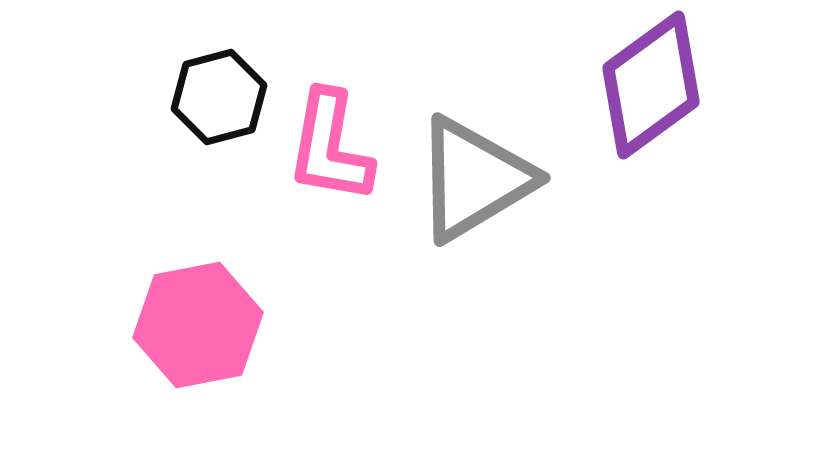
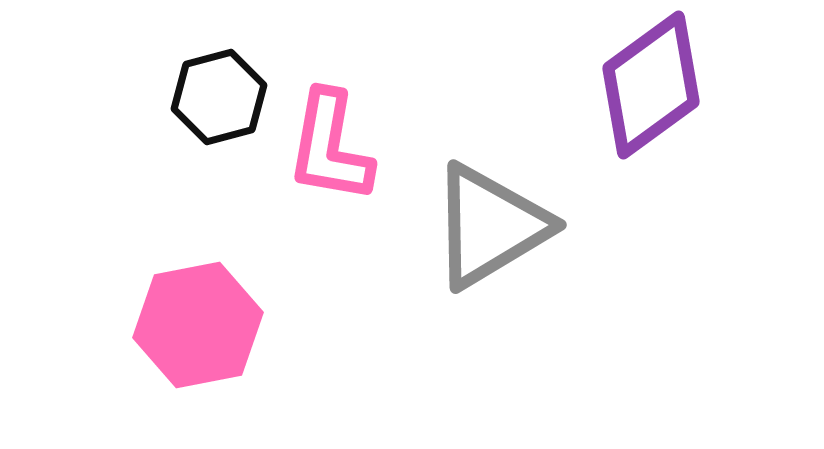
gray triangle: moved 16 px right, 47 px down
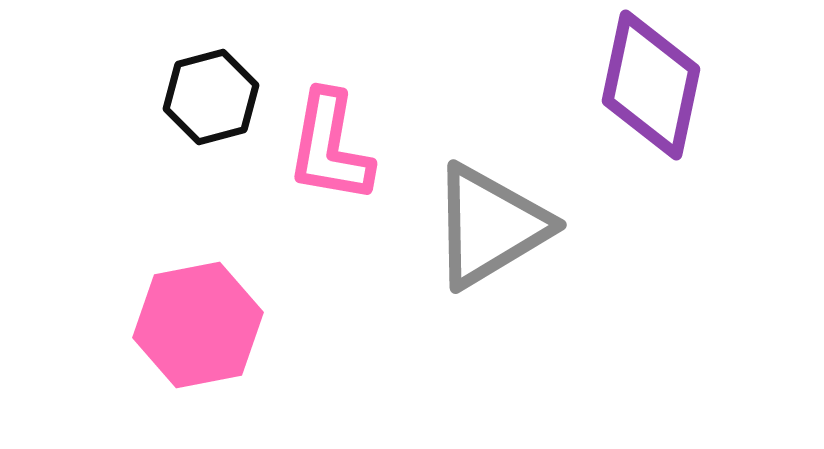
purple diamond: rotated 42 degrees counterclockwise
black hexagon: moved 8 px left
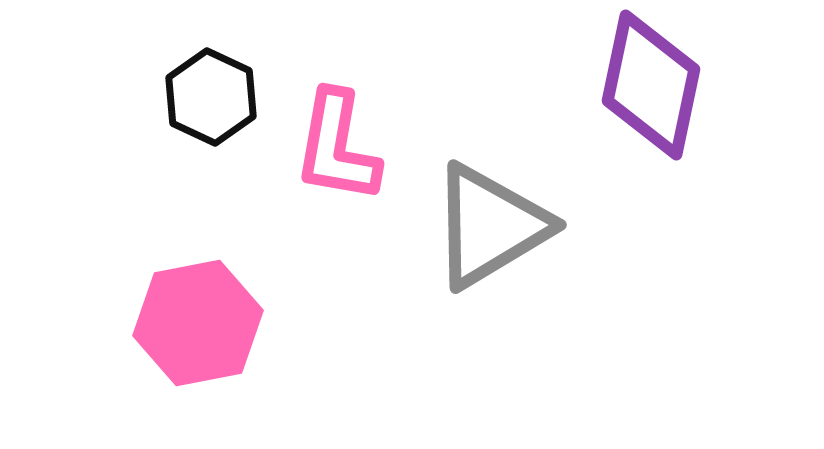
black hexagon: rotated 20 degrees counterclockwise
pink L-shape: moved 7 px right
pink hexagon: moved 2 px up
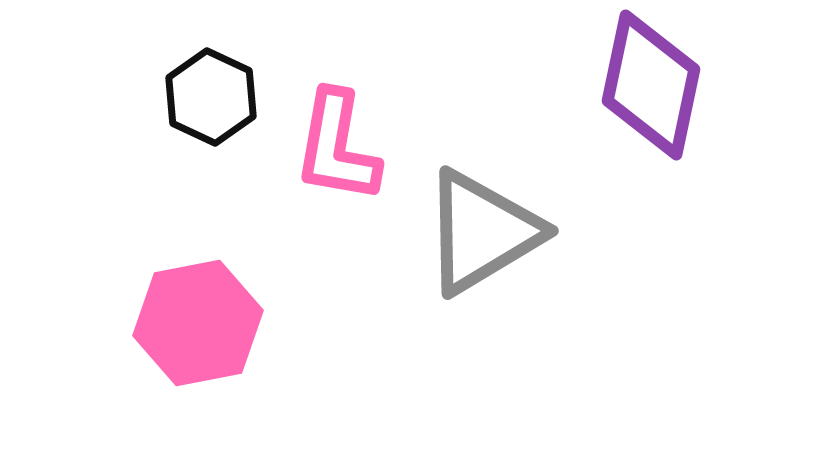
gray triangle: moved 8 px left, 6 px down
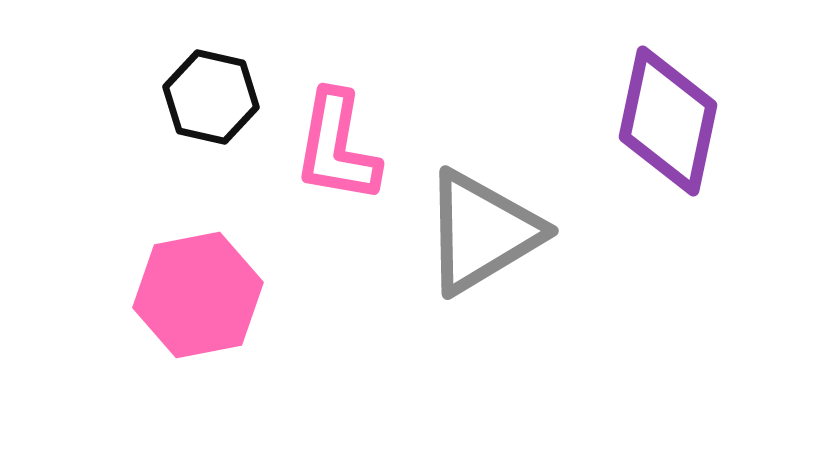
purple diamond: moved 17 px right, 36 px down
black hexagon: rotated 12 degrees counterclockwise
pink hexagon: moved 28 px up
